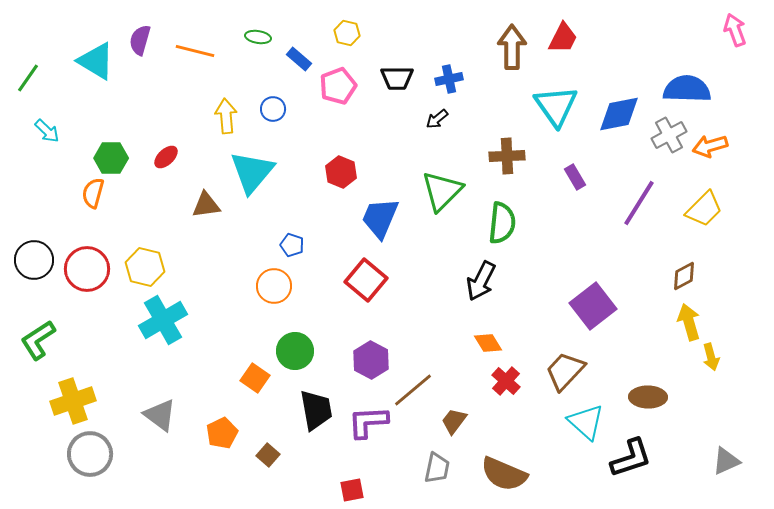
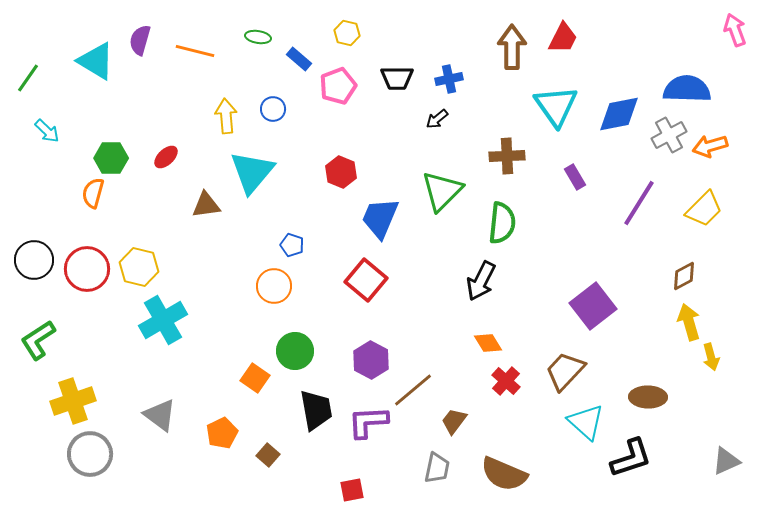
yellow hexagon at (145, 267): moved 6 px left
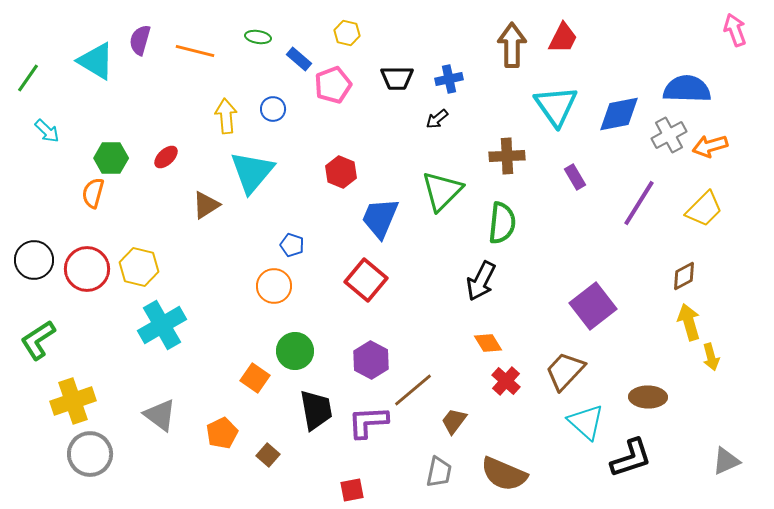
brown arrow at (512, 47): moved 2 px up
pink pentagon at (338, 86): moved 5 px left, 1 px up
brown triangle at (206, 205): rotated 24 degrees counterclockwise
cyan cross at (163, 320): moved 1 px left, 5 px down
gray trapezoid at (437, 468): moved 2 px right, 4 px down
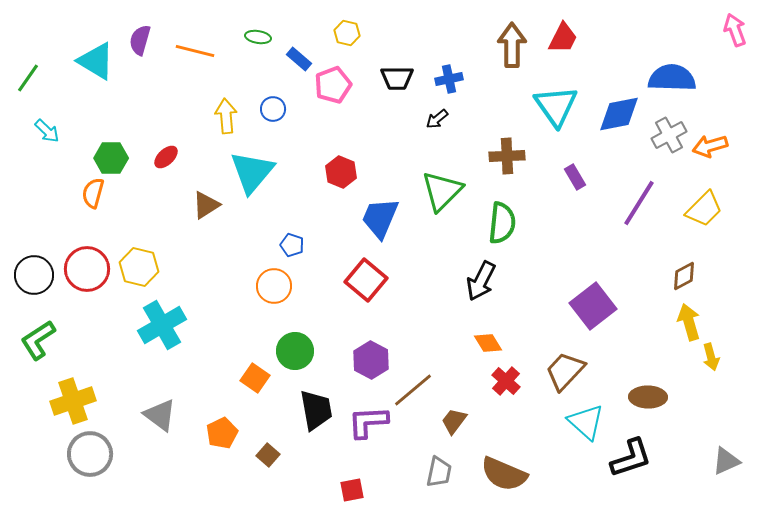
blue semicircle at (687, 89): moved 15 px left, 11 px up
black circle at (34, 260): moved 15 px down
